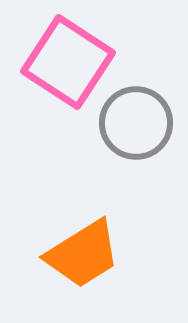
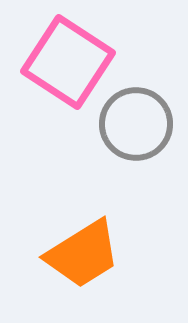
gray circle: moved 1 px down
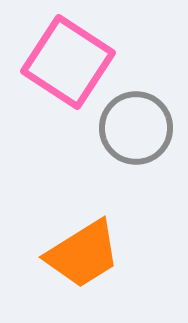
gray circle: moved 4 px down
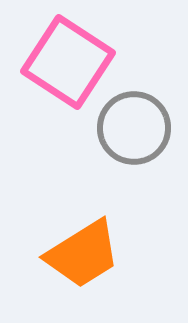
gray circle: moved 2 px left
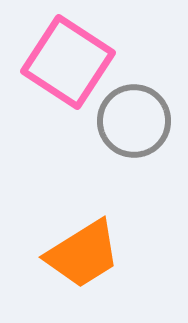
gray circle: moved 7 px up
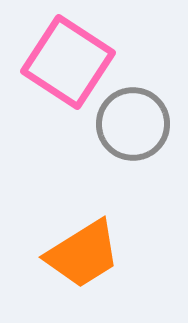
gray circle: moved 1 px left, 3 px down
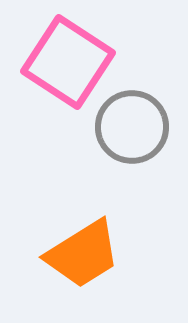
gray circle: moved 1 px left, 3 px down
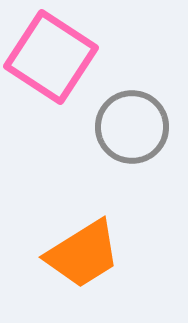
pink square: moved 17 px left, 5 px up
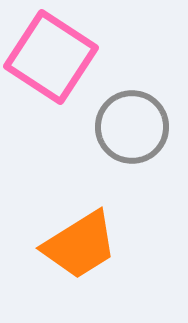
orange trapezoid: moved 3 px left, 9 px up
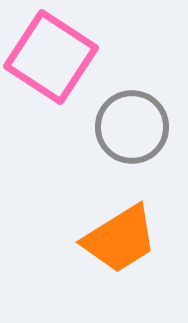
orange trapezoid: moved 40 px right, 6 px up
